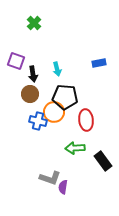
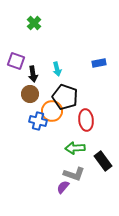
black pentagon: rotated 15 degrees clockwise
orange circle: moved 2 px left, 1 px up
gray L-shape: moved 24 px right, 4 px up
purple semicircle: rotated 32 degrees clockwise
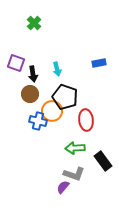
purple square: moved 2 px down
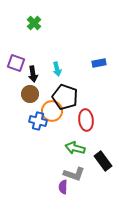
green arrow: rotated 18 degrees clockwise
purple semicircle: rotated 40 degrees counterclockwise
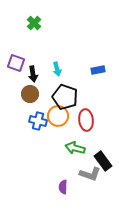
blue rectangle: moved 1 px left, 7 px down
orange circle: moved 6 px right, 5 px down
gray L-shape: moved 16 px right
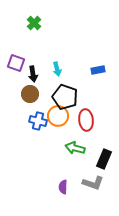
black rectangle: moved 1 px right, 2 px up; rotated 60 degrees clockwise
gray L-shape: moved 3 px right, 9 px down
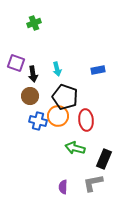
green cross: rotated 24 degrees clockwise
brown circle: moved 2 px down
gray L-shape: rotated 150 degrees clockwise
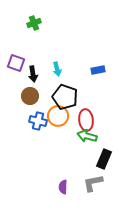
green arrow: moved 12 px right, 12 px up
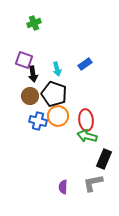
purple square: moved 8 px right, 3 px up
blue rectangle: moved 13 px left, 6 px up; rotated 24 degrees counterclockwise
black pentagon: moved 11 px left, 3 px up
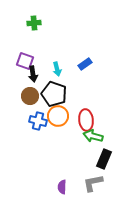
green cross: rotated 16 degrees clockwise
purple square: moved 1 px right, 1 px down
green arrow: moved 6 px right
purple semicircle: moved 1 px left
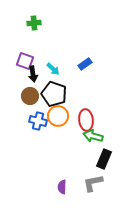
cyan arrow: moved 4 px left; rotated 32 degrees counterclockwise
